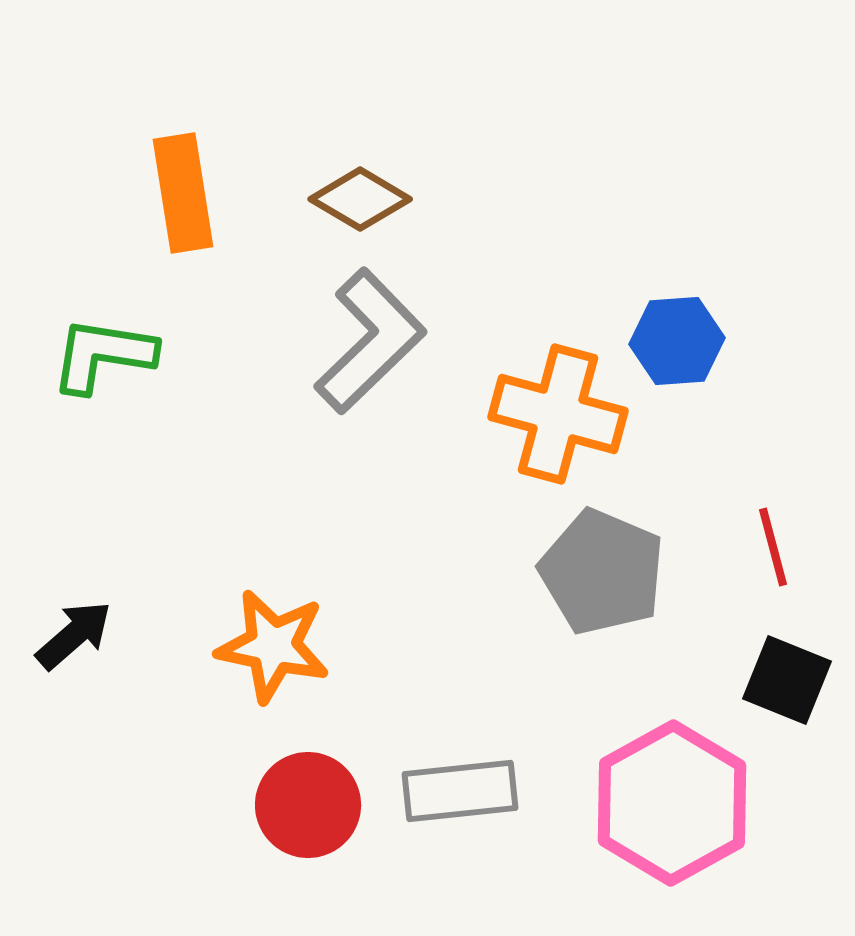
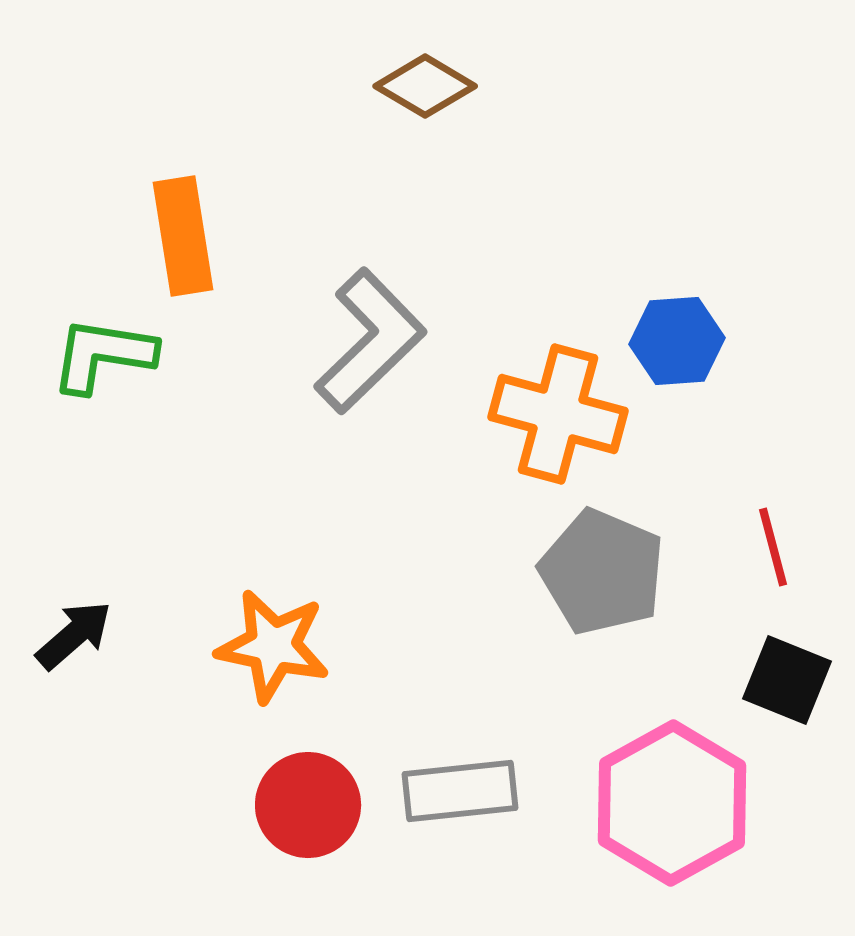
orange rectangle: moved 43 px down
brown diamond: moved 65 px right, 113 px up
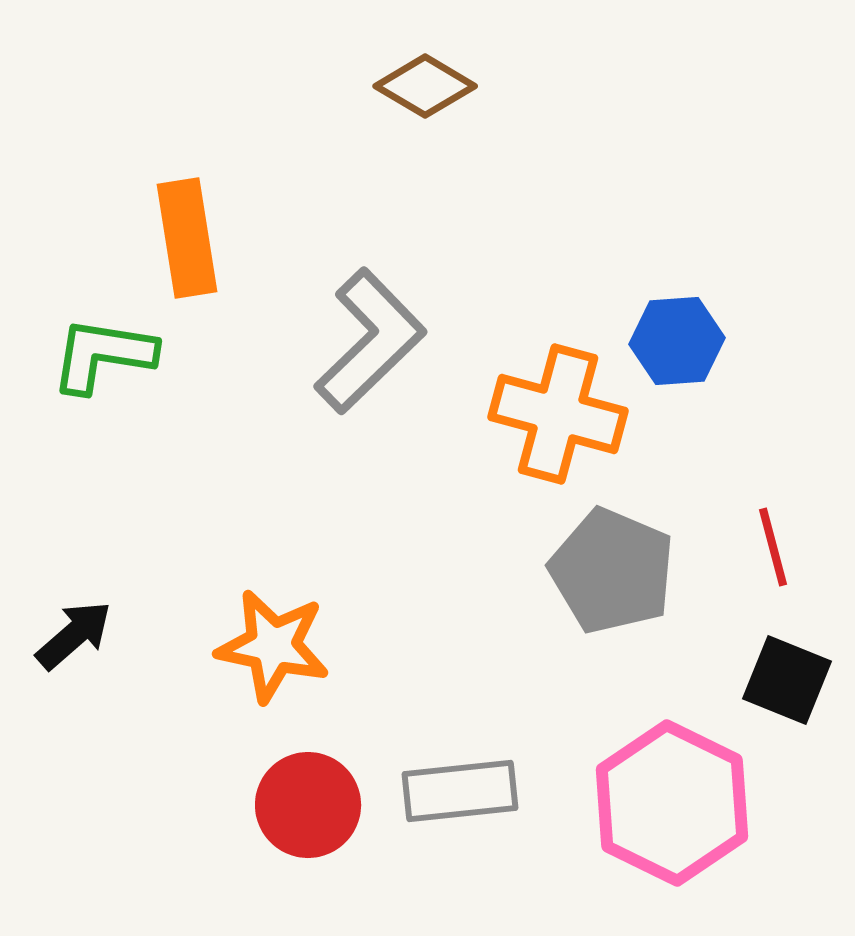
orange rectangle: moved 4 px right, 2 px down
gray pentagon: moved 10 px right, 1 px up
pink hexagon: rotated 5 degrees counterclockwise
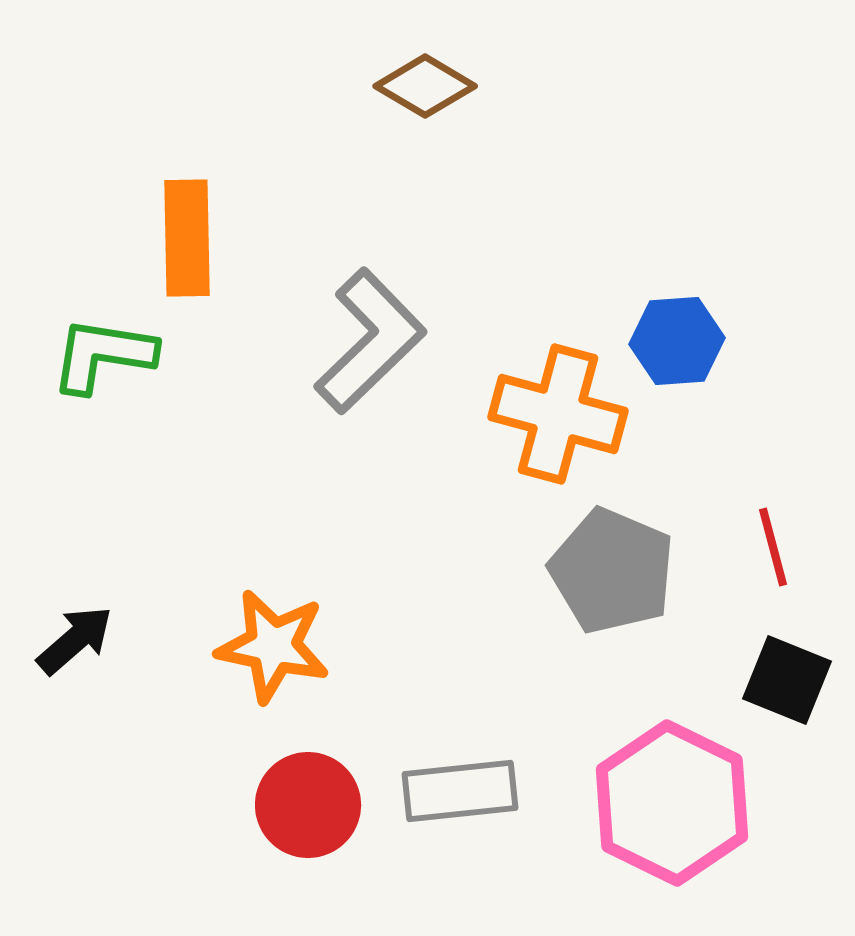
orange rectangle: rotated 8 degrees clockwise
black arrow: moved 1 px right, 5 px down
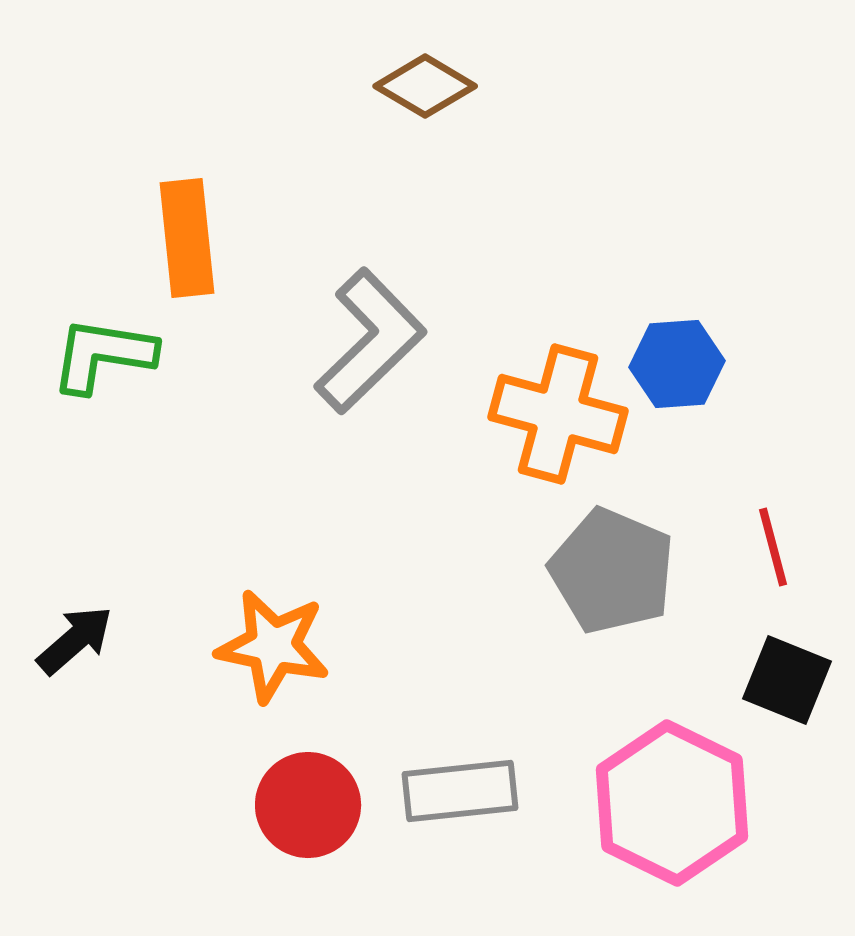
orange rectangle: rotated 5 degrees counterclockwise
blue hexagon: moved 23 px down
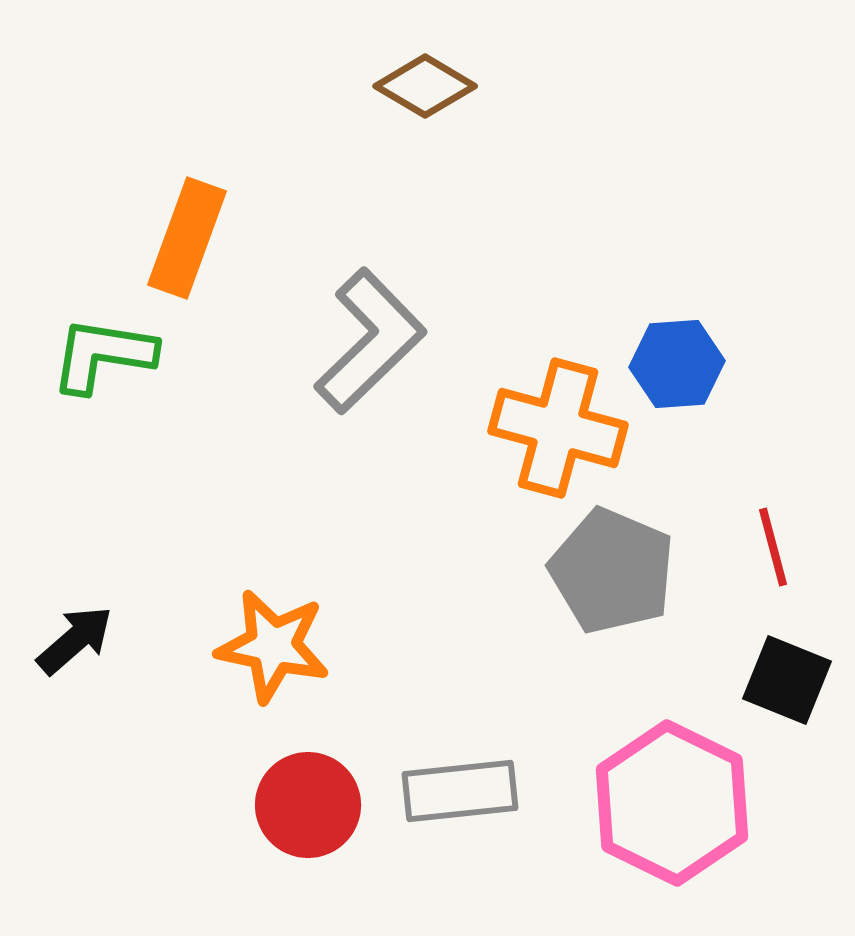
orange rectangle: rotated 26 degrees clockwise
orange cross: moved 14 px down
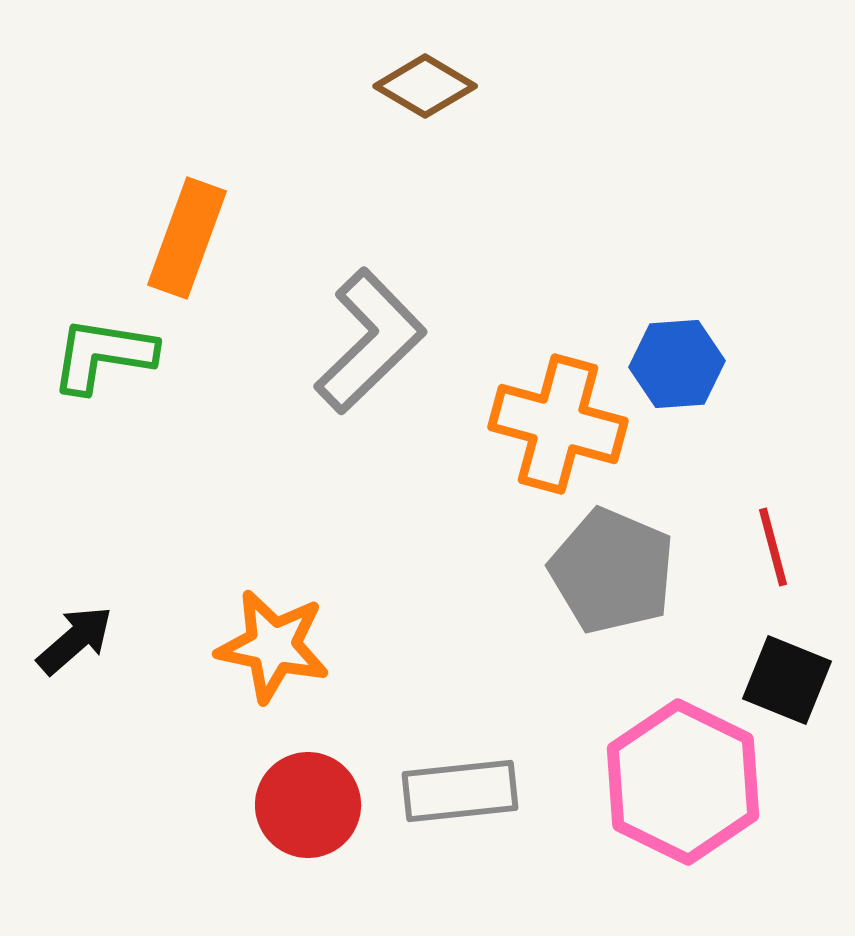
orange cross: moved 4 px up
pink hexagon: moved 11 px right, 21 px up
